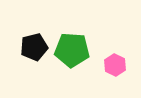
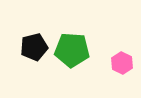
pink hexagon: moved 7 px right, 2 px up
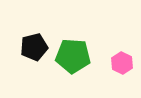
green pentagon: moved 1 px right, 6 px down
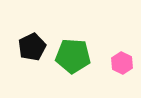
black pentagon: moved 2 px left; rotated 12 degrees counterclockwise
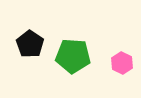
black pentagon: moved 2 px left, 3 px up; rotated 12 degrees counterclockwise
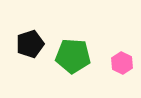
black pentagon: rotated 20 degrees clockwise
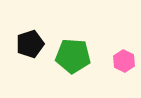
pink hexagon: moved 2 px right, 2 px up
